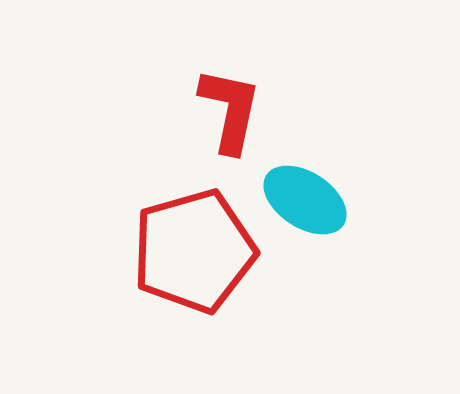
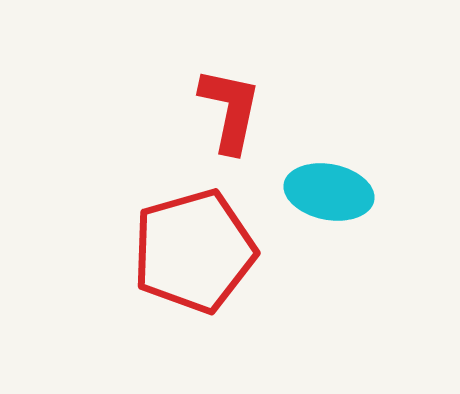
cyan ellipse: moved 24 px right, 8 px up; rotated 22 degrees counterclockwise
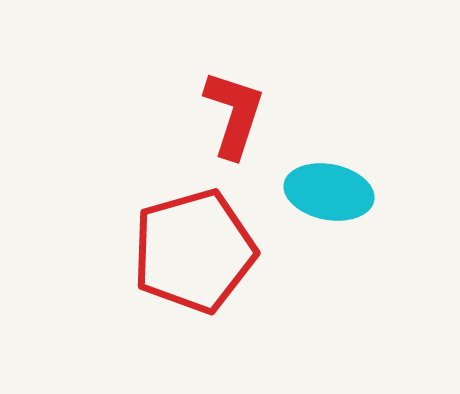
red L-shape: moved 4 px right, 4 px down; rotated 6 degrees clockwise
